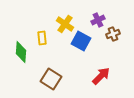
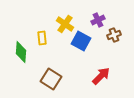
brown cross: moved 1 px right, 1 px down
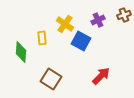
brown cross: moved 10 px right, 20 px up
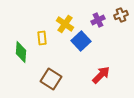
brown cross: moved 3 px left
blue square: rotated 18 degrees clockwise
red arrow: moved 1 px up
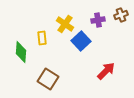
purple cross: rotated 16 degrees clockwise
red arrow: moved 5 px right, 4 px up
brown square: moved 3 px left
